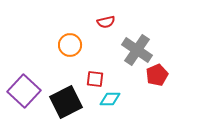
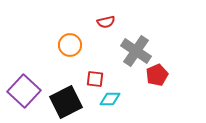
gray cross: moved 1 px left, 1 px down
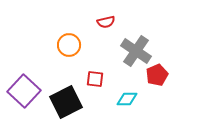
orange circle: moved 1 px left
cyan diamond: moved 17 px right
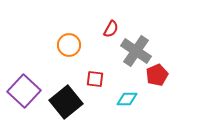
red semicircle: moved 5 px right, 7 px down; rotated 48 degrees counterclockwise
black square: rotated 12 degrees counterclockwise
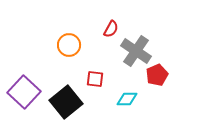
purple square: moved 1 px down
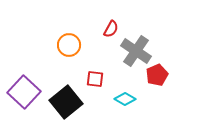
cyan diamond: moved 2 px left; rotated 30 degrees clockwise
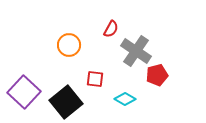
red pentagon: rotated 10 degrees clockwise
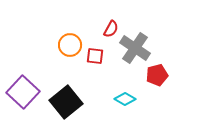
orange circle: moved 1 px right
gray cross: moved 1 px left, 3 px up
red square: moved 23 px up
purple square: moved 1 px left
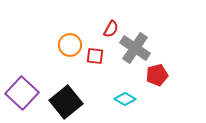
purple square: moved 1 px left, 1 px down
